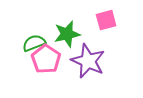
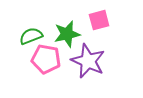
pink square: moved 7 px left
green semicircle: moved 3 px left, 7 px up
pink pentagon: rotated 24 degrees counterclockwise
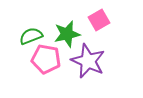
pink square: rotated 15 degrees counterclockwise
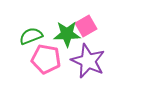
pink square: moved 13 px left, 6 px down
green star: rotated 12 degrees clockwise
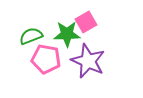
pink square: moved 4 px up
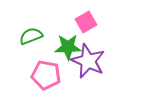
green star: moved 1 px right, 13 px down
pink pentagon: moved 16 px down
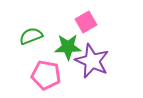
purple star: moved 4 px right
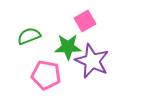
pink square: moved 1 px left, 1 px up
green semicircle: moved 2 px left
